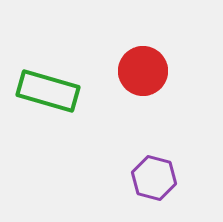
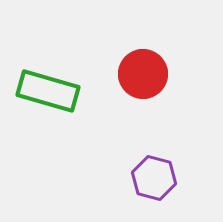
red circle: moved 3 px down
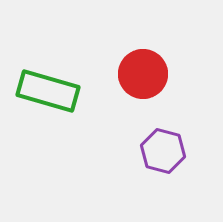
purple hexagon: moved 9 px right, 27 px up
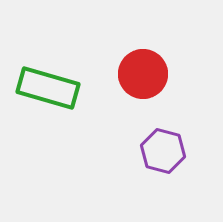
green rectangle: moved 3 px up
